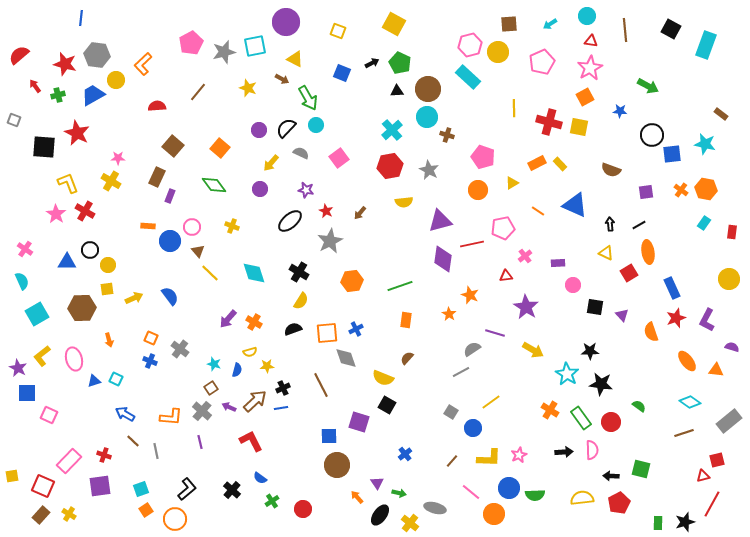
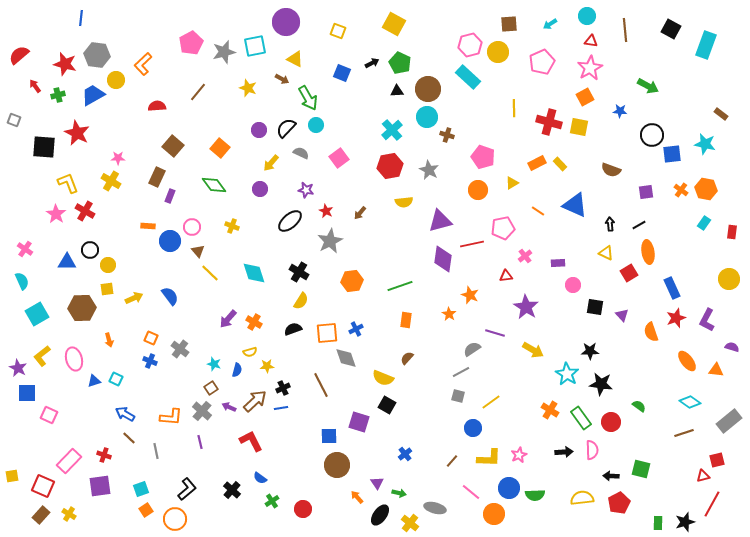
gray square at (451, 412): moved 7 px right, 16 px up; rotated 16 degrees counterclockwise
brown line at (133, 441): moved 4 px left, 3 px up
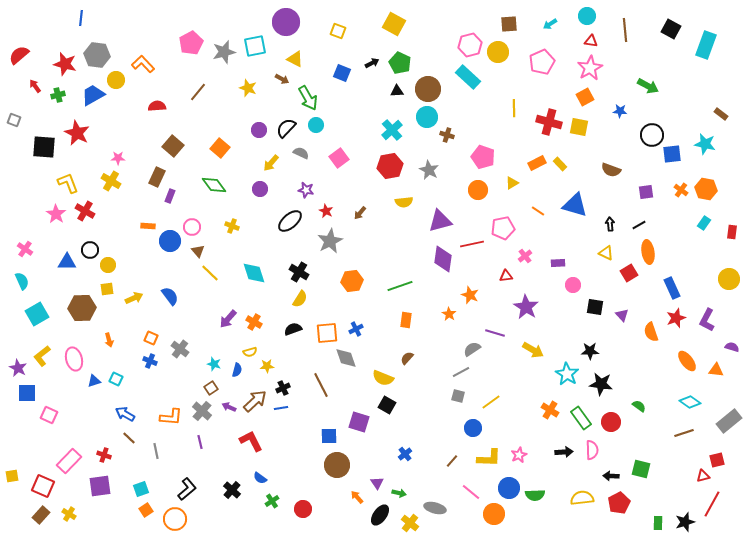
orange L-shape at (143, 64): rotated 90 degrees clockwise
blue triangle at (575, 205): rotated 8 degrees counterclockwise
yellow semicircle at (301, 301): moved 1 px left, 2 px up
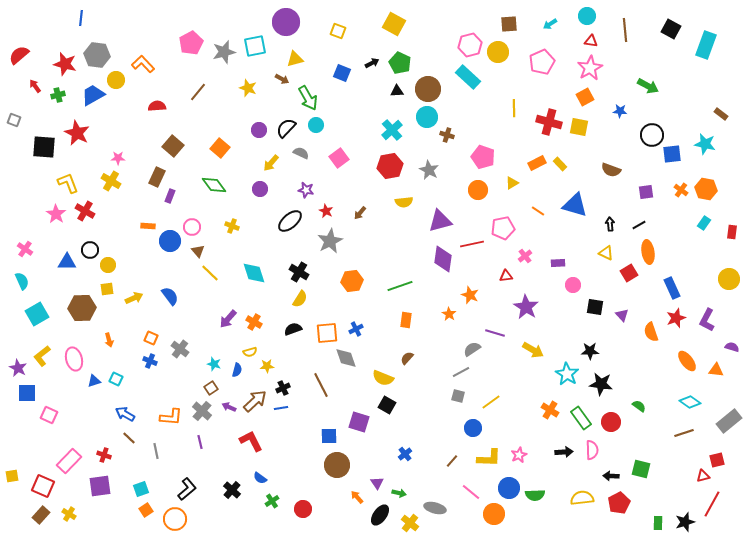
yellow triangle at (295, 59): rotated 42 degrees counterclockwise
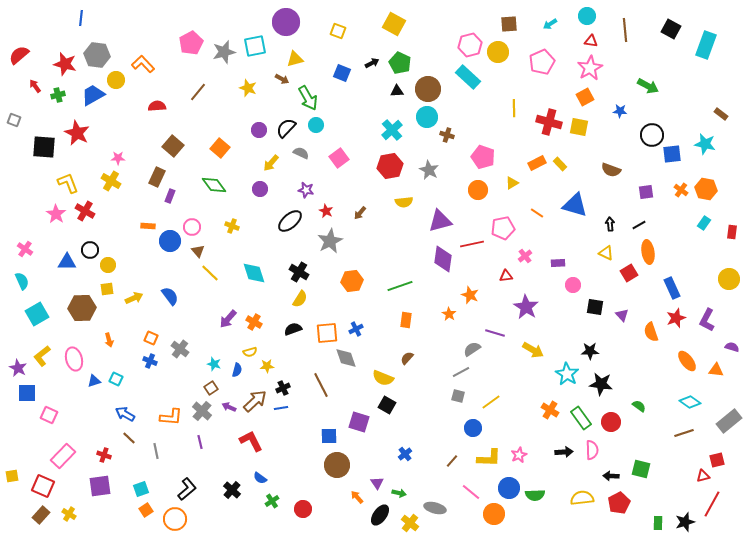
orange line at (538, 211): moved 1 px left, 2 px down
pink rectangle at (69, 461): moved 6 px left, 5 px up
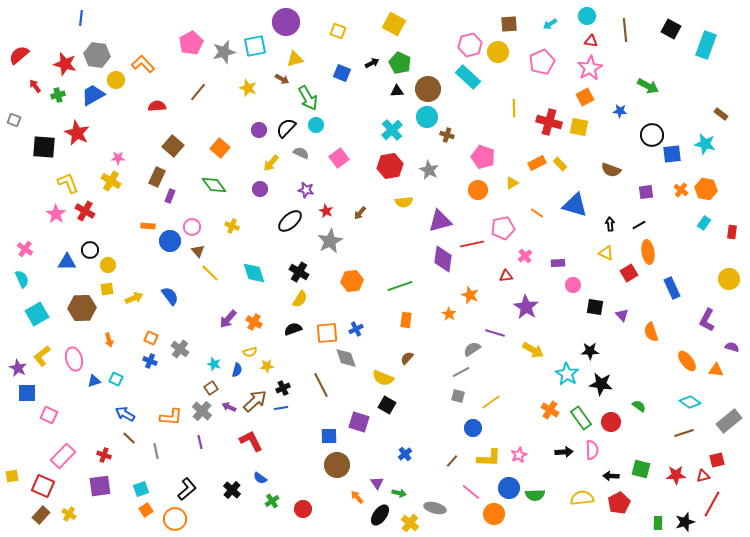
cyan semicircle at (22, 281): moved 2 px up
red star at (676, 318): moved 157 px down; rotated 18 degrees clockwise
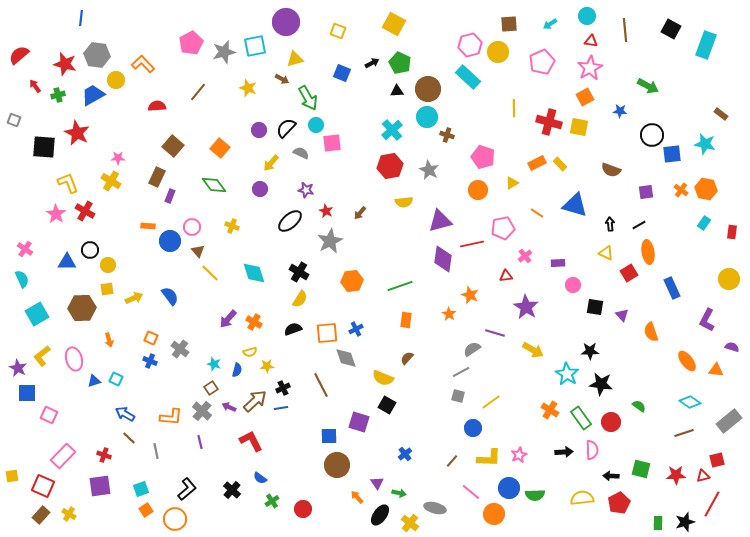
pink square at (339, 158): moved 7 px left, 15 px up; rotated 30 degrees clockwise
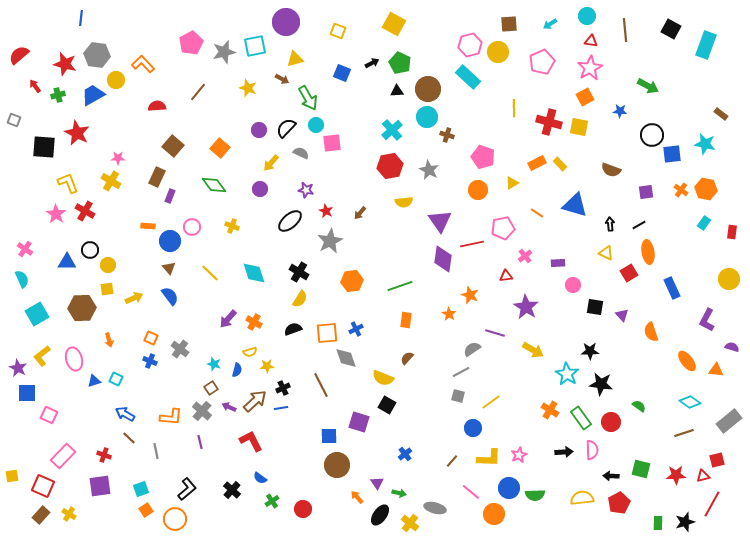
purple triangle at (440, 221): rotated 50 degrees counterclockwise
brown triangle at (198, 251): moved 29 px left, 17 px down
